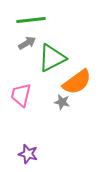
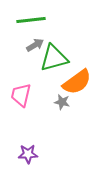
gray arrow: moved 8 px right, 2 px down
green triangle: moved 2 px right; rotated 12 degrees clockwise
purple star: rotated 18 degrees counterclockwise
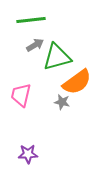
green triangle: moved 3 px right, 1 px up
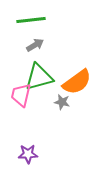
green triangle: moved 18 px left, 20 px down
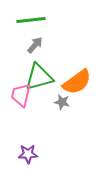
gray arrow: rotated 18 degrees counterclockwise
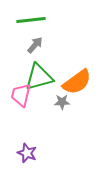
gray star: rotated 14 degrees counterclockwise
purple star: moved 1 px left, 1 px up; rotated 24 degrees clockwise
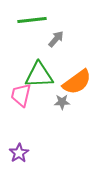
green line: moved 1 px right
gray arrow: moved 21 px right, 6 px up
green triangle: moved 2 px up; rotated 12 degrees clockwise
purple star: moved 8 px left; rotated 18 degrees clockwise
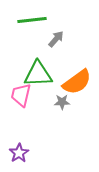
green triangle: moved 1 px left, 1 px up
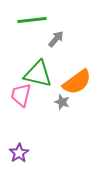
green triangle: rotated 16 degrees clockwise
gray star: rotated 21 degrees clockwise
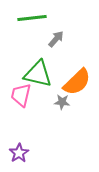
green line: moved 2 px up
orange semicircle: rotated 8 degrees counterclockwise
gray star: rotated 14 degrees counterclockwise
